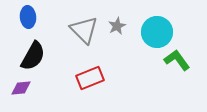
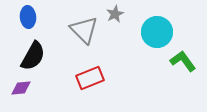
gray star: moved 2 px left, 12 px up
green L-shape: moved 6 px right, 1 px down
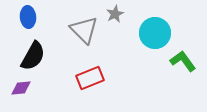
cyan circle: moved 2 px left, 1 px down
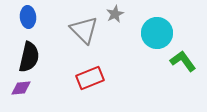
cyan circle: moved 2 px right
black semicircle: moved 4 px left, 1 px down; rotated 16 degrees counterclockwise
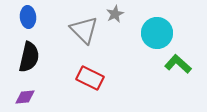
green L-shape: moved 5 px left, 3 px down; rotated 12 degrees counterclockwise
red rectangle: rotated 48 degrees clockwise
purple diamond: moved 4 px right, 9 px down
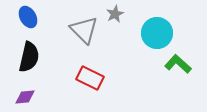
blue ellipse: rotated 25 degrees counterclockwise
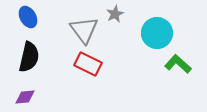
gray triangle: rotated 8 degrees clockwise
red rectangle: moved 2 px left, 14 px up
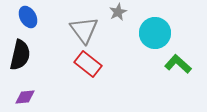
gray star: moved 3 px right, 2 px up
cyan circle: moved 2 px left
black semicircle: moved 9 px left, 2 px up
red rectangle: rotated 12 degrees clockwise
